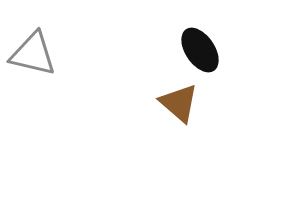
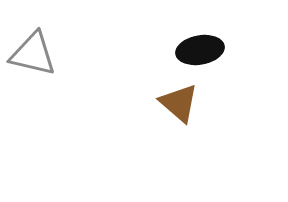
black ellipse: rotated 66 degrees counterclockwise
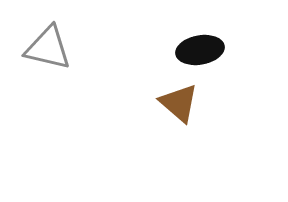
gray triangle: moved 15 px right, 6 px up
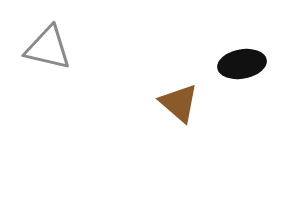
black ellipse: moved 42 px right, 14 px down
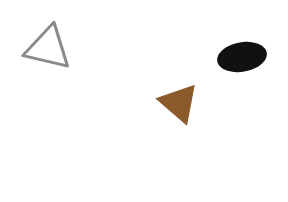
black ellipse: moved 7 px up
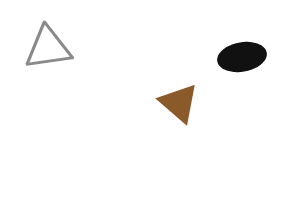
gray triangle: rotated 21 degrees counterclockwise
